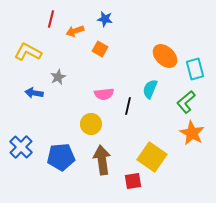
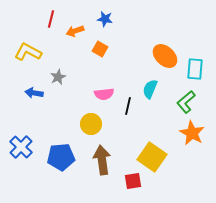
cyan rectangle: rotated 20 degrees clockwise
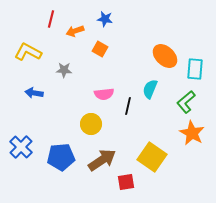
gray star: moved 6 px right, 7 px up; rotated 28 degrees clockwise
brown arrow: rotated 64 degrees clockwise
red square: moved 7 px left, 1 px down
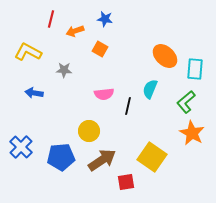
yellow circle: moved 2 px left, 7 px down
